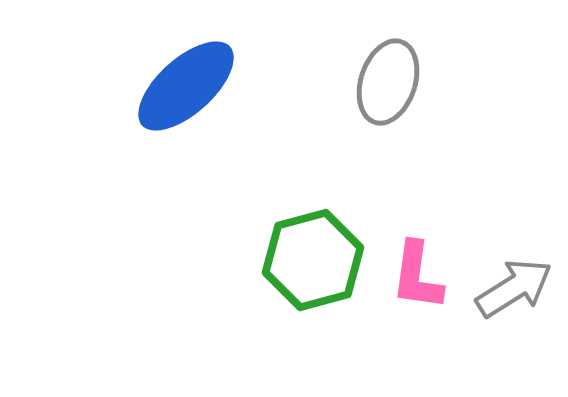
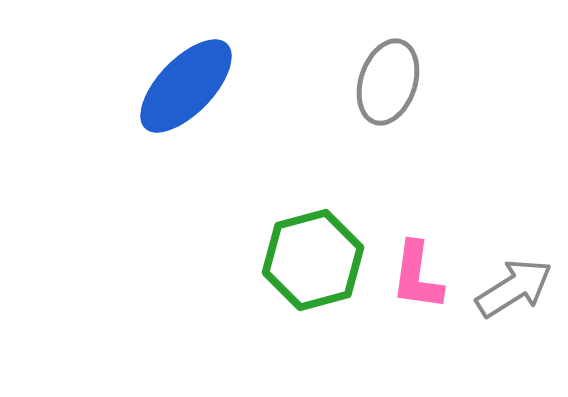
blue ellipse: rotated 4 degrees counterclockwise
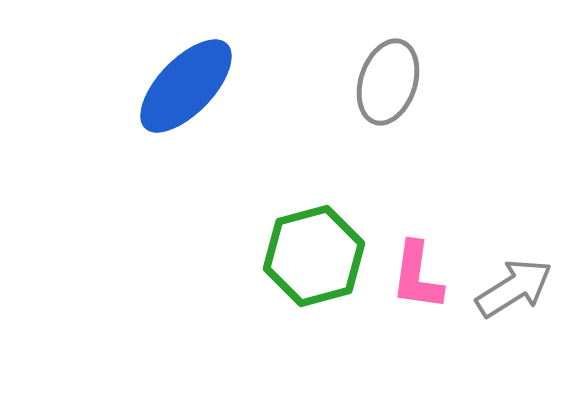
green hexagon: moved 1 px right, 4 px up
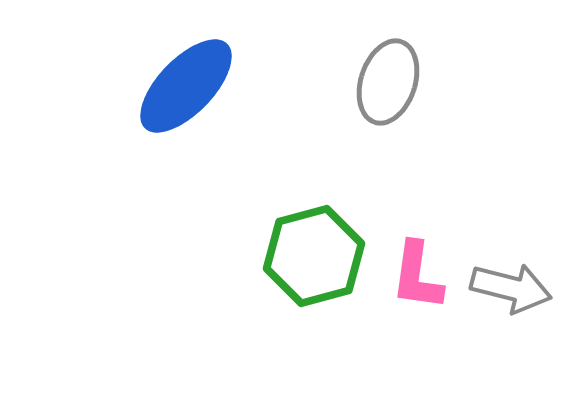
gray arrow: moved 3 px left; rotated 46 degrees clockwise
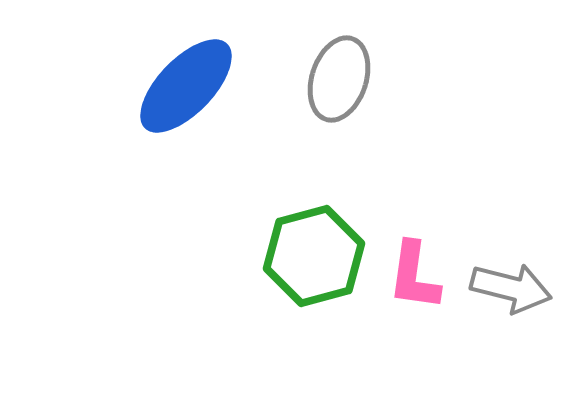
gray ellipse: moved 49 px left, 3 px up
pink L-shape: moved 3 px left
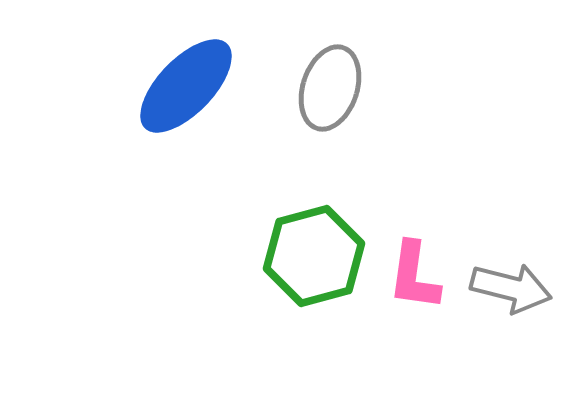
gray ellipse: moved 9 px left, 9 px down
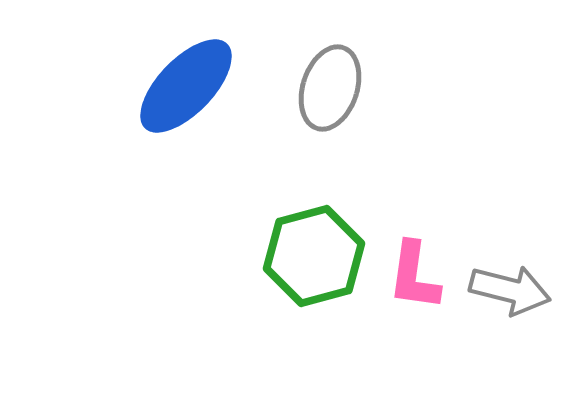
gray arrow: moved 1 px left, 2 px down
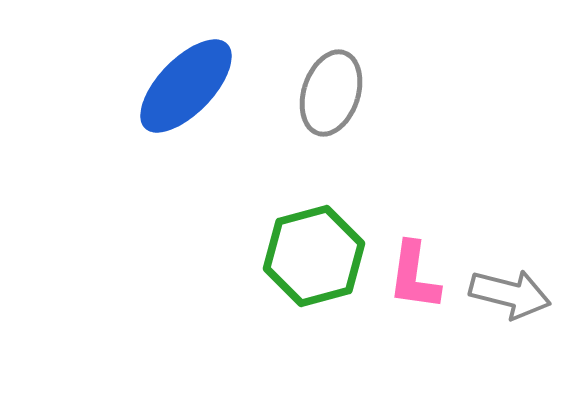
gray ellipse: moved 1 px right, 5 px down
gray arrow: moved 4 px down
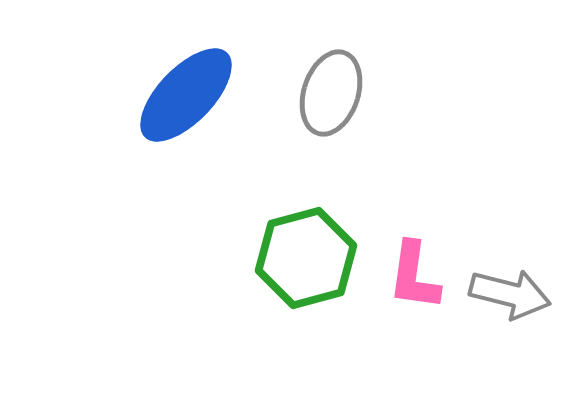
blue ellipse: moved 9 px down
green hexagon: moved 8 px left, 2 px down
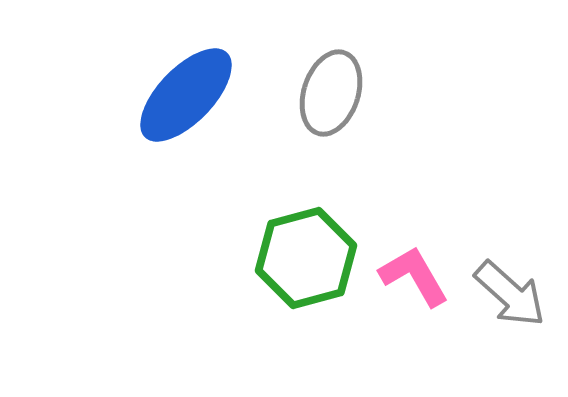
pink L-shape: rotated 142 degrees clockwise
gray arrow: rotated 28 degrees clockwise
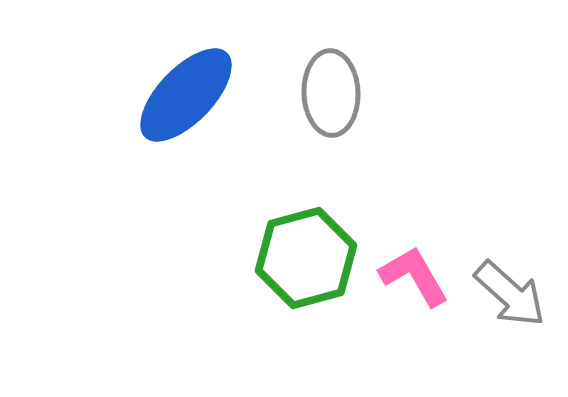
gray ellipse: rotated 20 degrees counterclockwise
